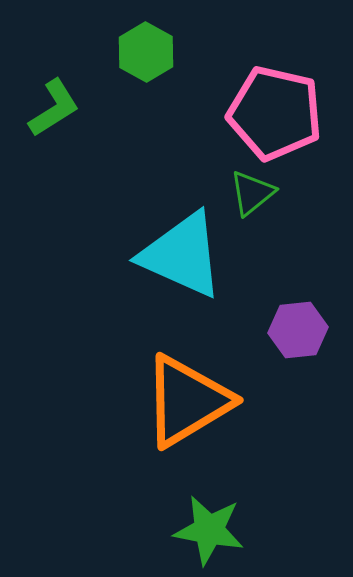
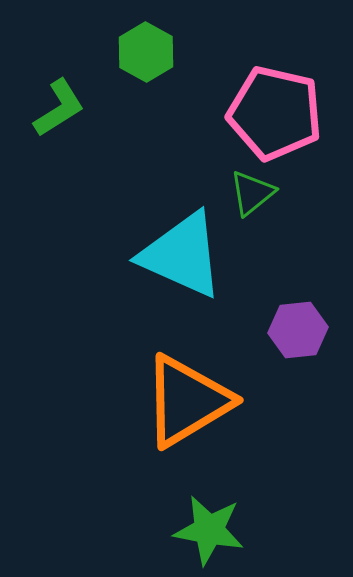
green L-shape: moved 5 px right
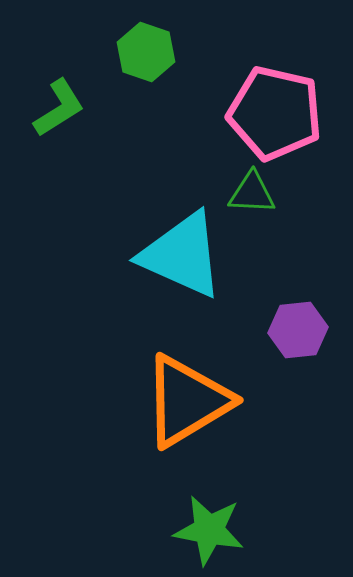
green hexagon: rotated 10 degrees counterclockwise
green triangle: rotated 42 degrees clockwise
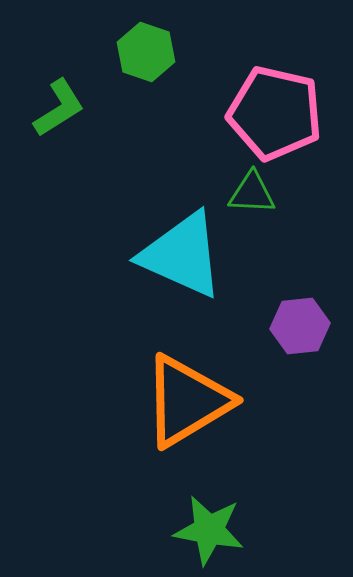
purple hexagon: moved 2 px right, 4 px up
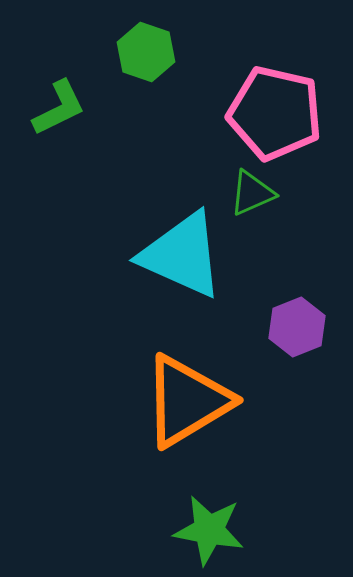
green L-shape: rotated 6 degrees clockwise
green triangle: rotated 27 degrees counterclockwise
purple hexagon: moved 3 px left, 1 px down; rotated 16 degrees counterclockwise
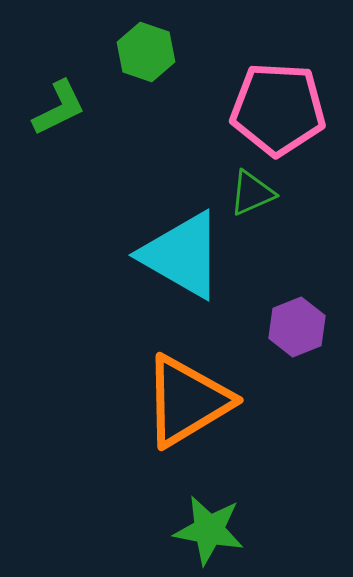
pink pentagon: moved 3 px right, 4 px up; rotated 10 degrees counterclockwise
cyan triangle: rotated 6 degrees clockwise
